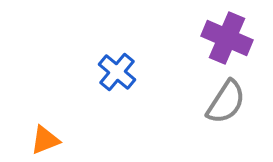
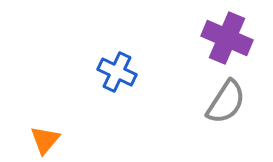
blue cross: rotated 15 degrees counterclockwise
orange triangle: rotated 28 degrees counterclockwise
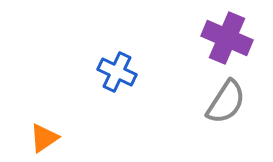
orange triangle: moved 1 px left, 2 px up; rotated 16 degrees clockwise
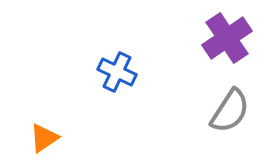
purple cross: rotated 33 degrees clockwise
gray semicircle: moved 4 px right, 9 px down
